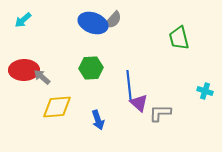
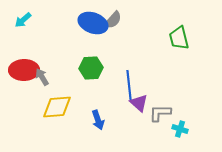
gray arrow: rotated 18 degrees clockwise
cyan cross: moved 25 px left, 38 px down
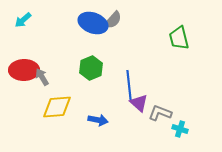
green hexagon: rotated 20 degrees counterclockwise
gray L-shape: rotated 20 degrees clockwise
blue arrow: rotated 60 degrees counterclockwise
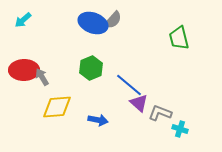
blue line: rotated 44 degrees counterclockwise
